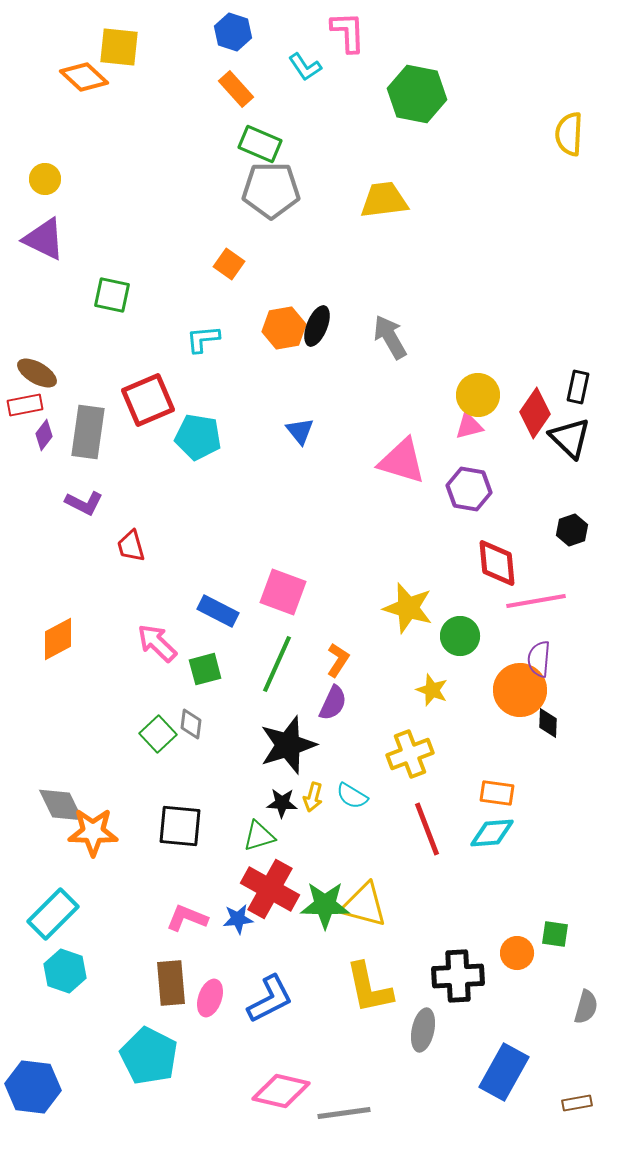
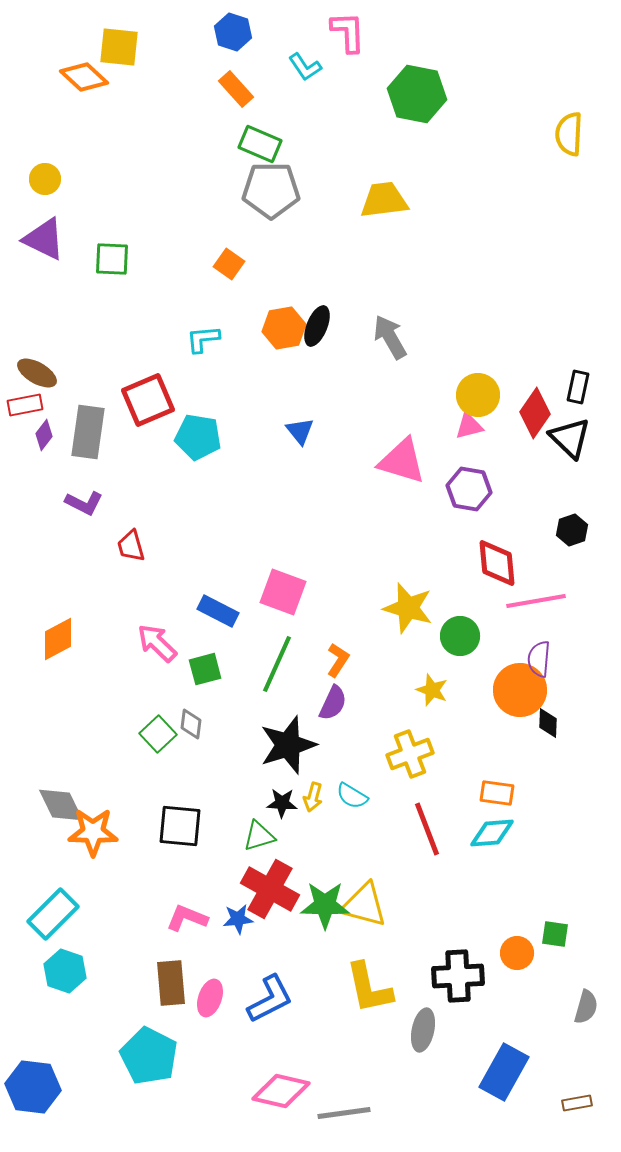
green square at (112, 295): moved 36 px up; rotated 9 degrees counterclockwise
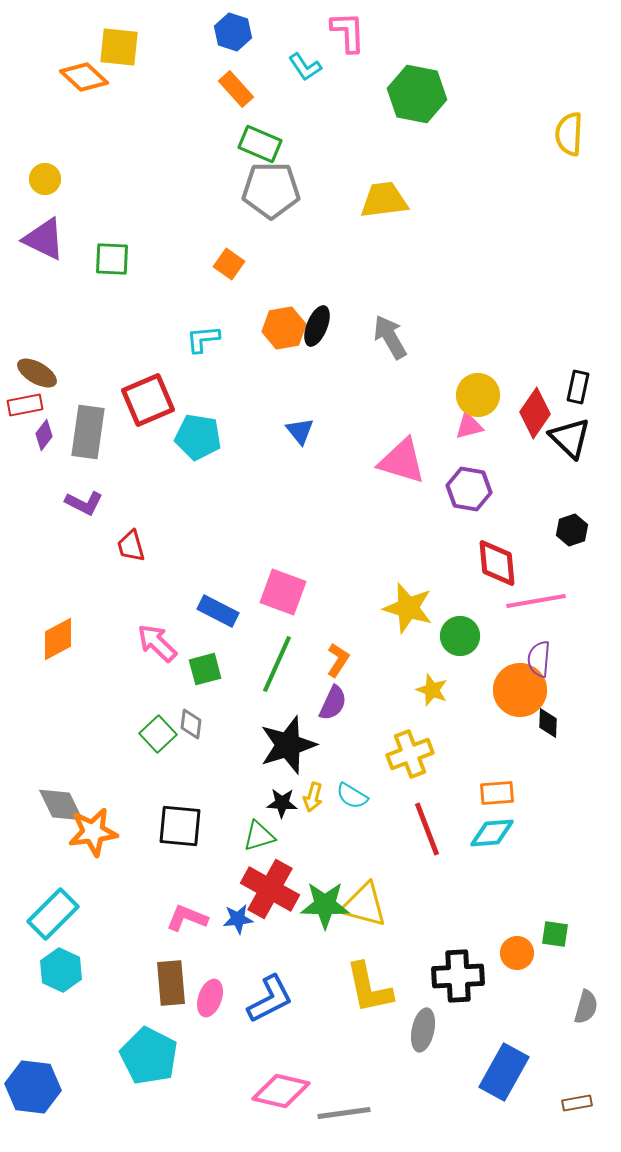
orange rectangle at (497, 793): rotated 12 degrees counterclockwise
orange star at (93, 832): rotated 9 degrees counterclockwise
cyan hexagon at (65, 971): moved 4 px left, 1 px up; rotated 6 degrees clockwise
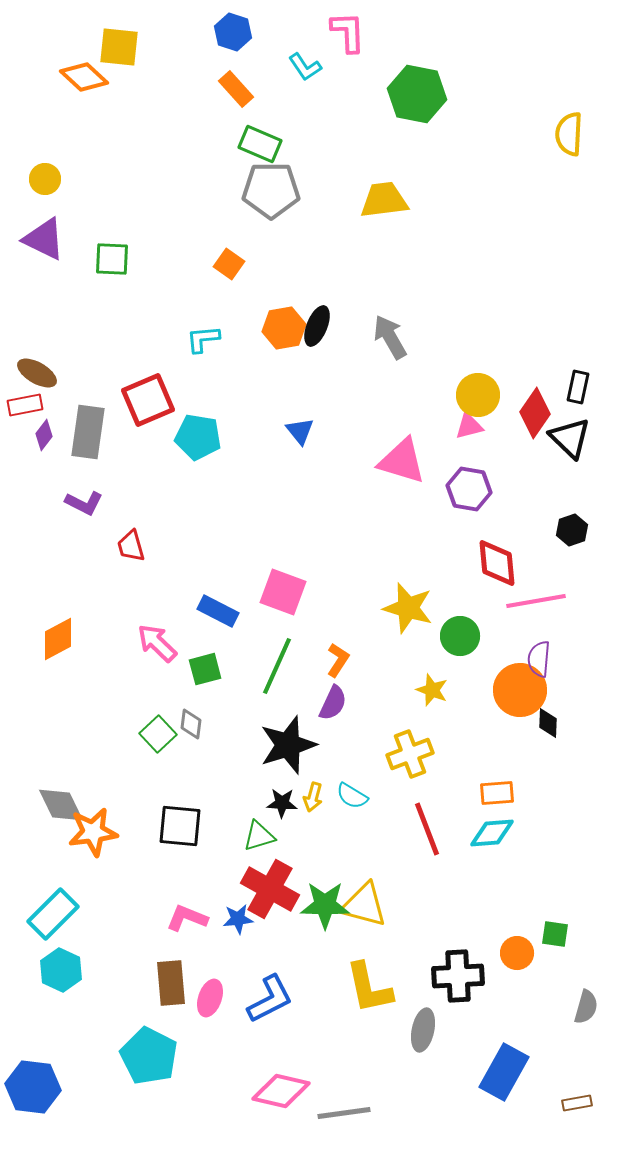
green line at (277, 664): moved 2 px down
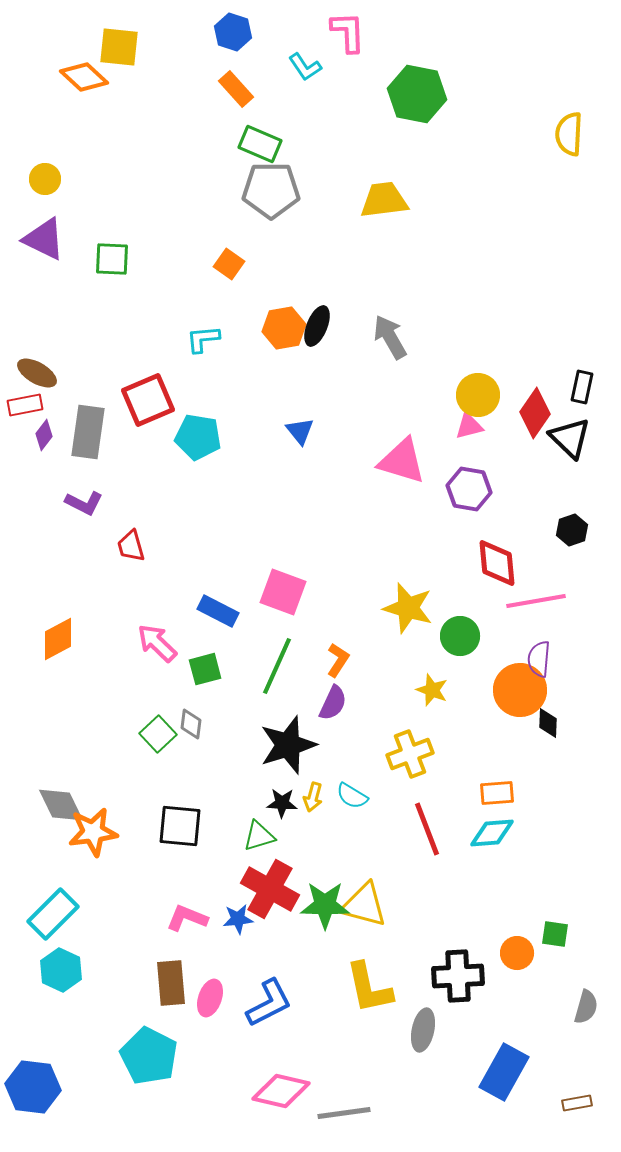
black rectangle at (578, 387): moved 4 px right
blue L-shape at (270, 999): moved 1 px left, 4 px down
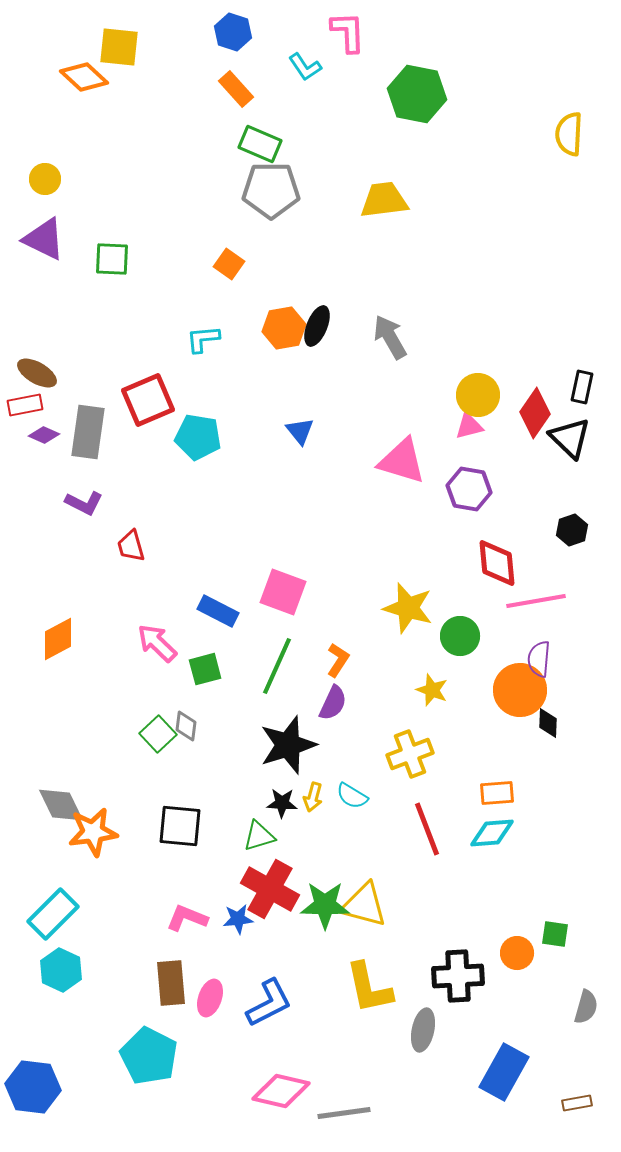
purple diamond at (44, 435): rotated 76 degrees clockwise
gray diamond at (191, 724): moved 5 px left, 2 px down
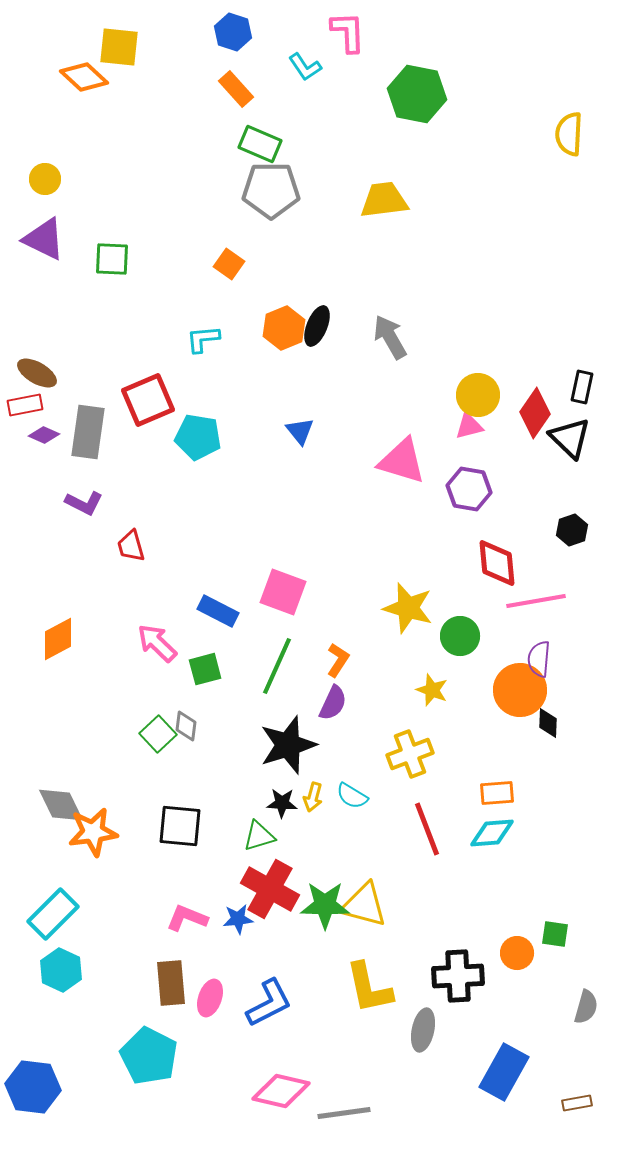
orange hexagon at (284, 328): rotated 12 degrees counterclockwise
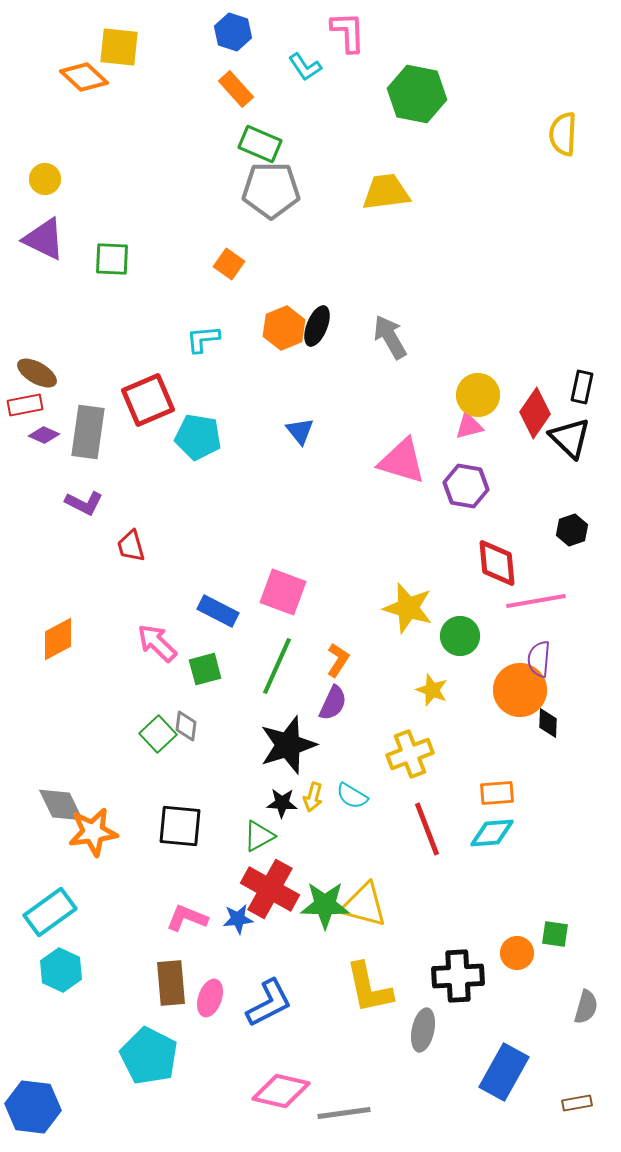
yellow semicircle at (569, 134): moved 6 px left
yellow trapezoid at (384, 200): moved 2 px right, 8 px up
purple hexagon at (469, 489): moved 3 px left, 3 px up
green triangle at (259, 836): rotated 12 degrees counterclockwise
cyan rectangle at (53, 914): moved 3 px left, 2 px up; rotated 9 degrees clockwise
blue hexagon at (33, 1087): moved 20 px down
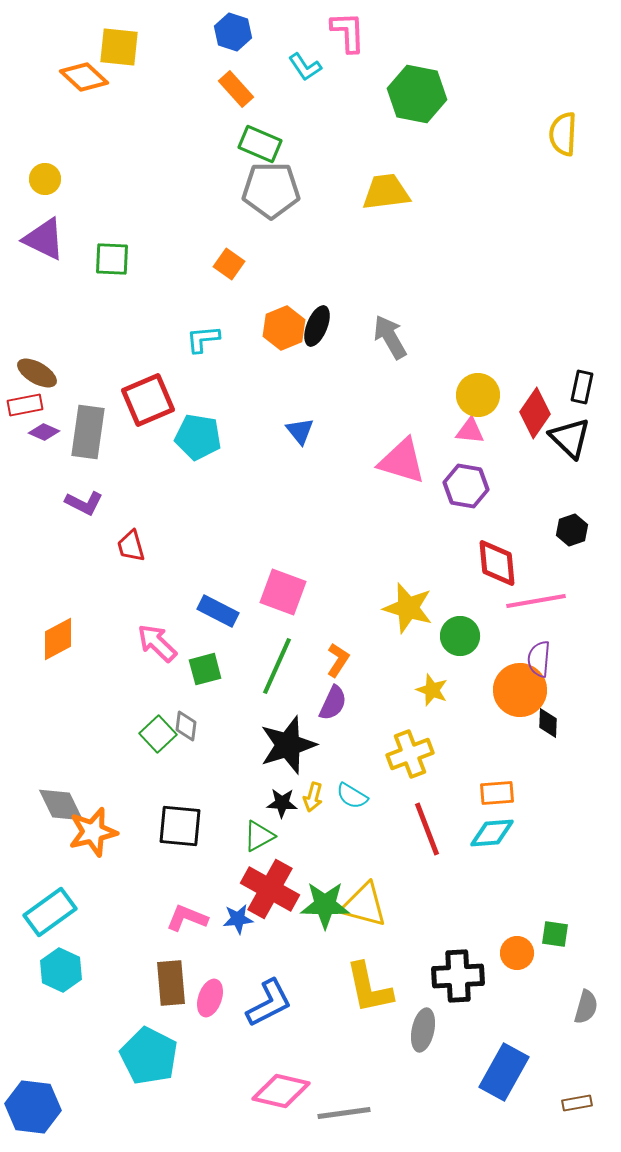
pink triangle at (469, 426): moved 1 px right, 5 px down; rotated 20 degrees clockwise
purple diamond at (44, 435): moved 3 px up
orange star at (93, 832): rotated 6 degrees counterclockwise
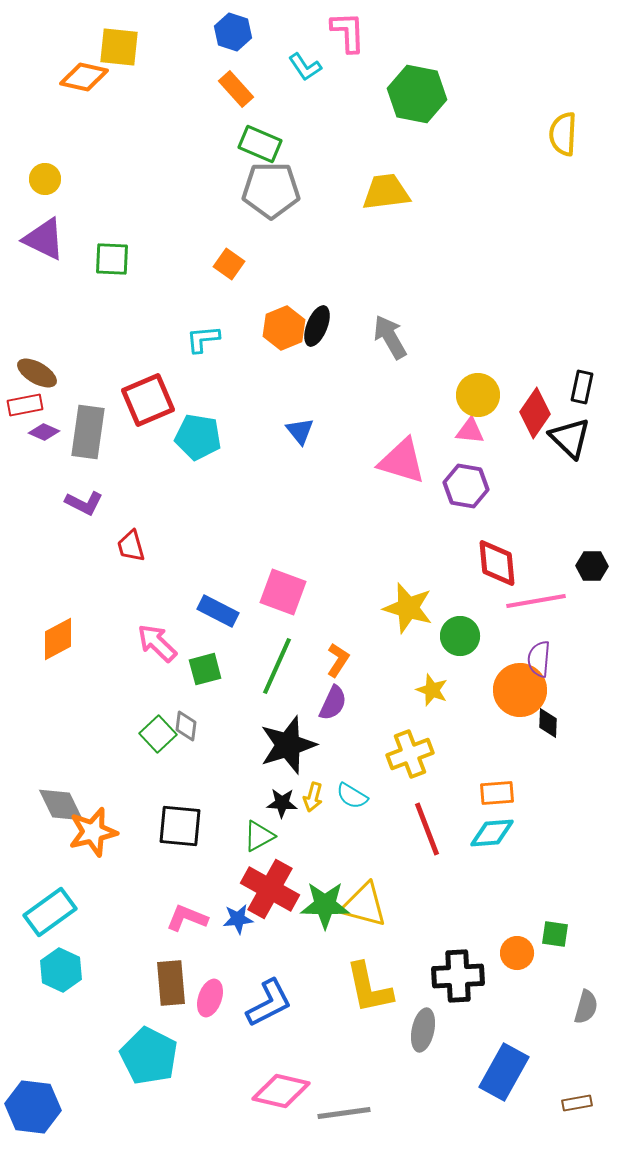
orange diamond at (84, 77): rotated 30 degrees counterclockwise
black hexagon at (572, 530): moved 20 px right, 36 px down; rotated 20 degrees clockwise
